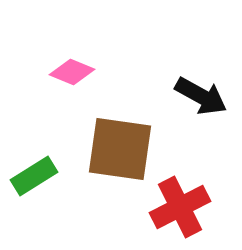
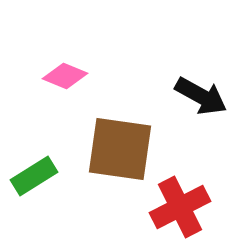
pink diamond: moved 7 px left, 4 px down
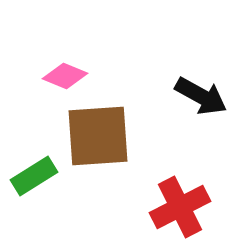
brown square: moved 22 px left, 13 px up; rotated 12 degrees counterclockwise
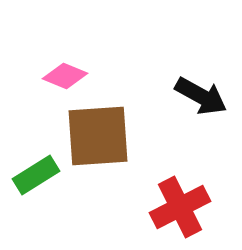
green rectangle: moved 2 px right, 1 px up
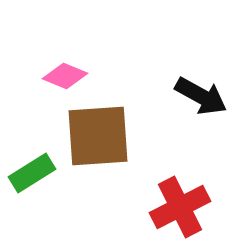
green rectangle: moved 4 px left, 2 px up
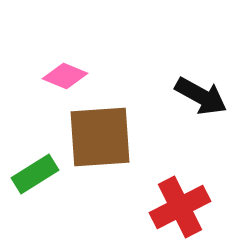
brown square: moved 2 px right, 1 px down
green rectangle: moved 3 px right, 1 px down
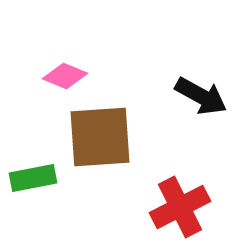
green rectangle: moved 2 px left, 4 px down; rotated 21 degrees clockwise
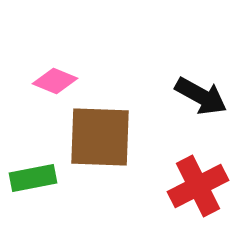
pink diamond: moved 10 px left, 5 px down
brown square: rotated 6 degrees clockwise
red cross: moved 18 px right, 21 px up
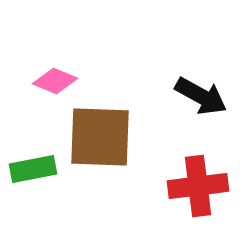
green rectangle: moved 9 px up
red cross: rotated 20 degrees clockwise
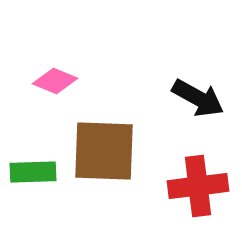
black arrow: moved 3 px left, 2 px down
brown square: moved 4 px right, 14 px down
green rectangle: moved 3 px down; rotated 9 degrees clockwise
